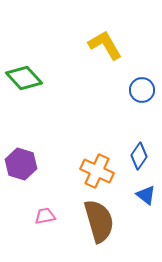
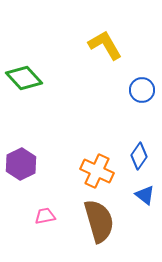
purple hexagon: rotated 16 degrees clockwise
blue triangle: moved 1 px left
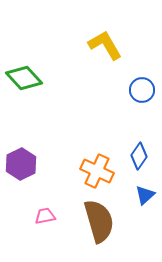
blue triangle: rotated 40 degrees clockwise
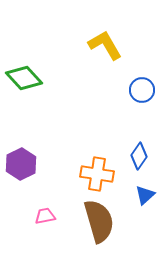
orange cross: moved 3 px down; rotated 16 degrees counterclockwise
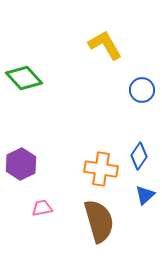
orange cross: moved 4 px right, 5 px up
pink trapezoid: moved 3 px left, 8 px up
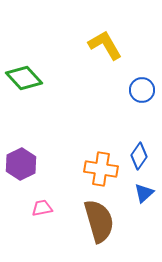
blue triangle: moved 1 px left, 2 px up
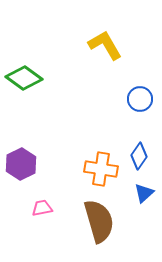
green diamond: rotated 12 degrees counterclockwise
blue circle: moved 2 px left, 9 px down
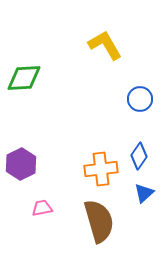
green diamond: rotated 39 degrees counterclockwise
orange cross: rotated 16 degrees counterclockwise
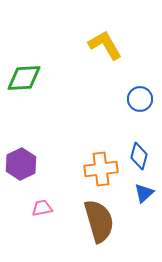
blue diamond: rotated 20 degrees counterclockwise
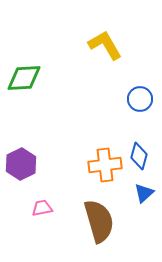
orange cross: moved 4 px right, 4 px up
